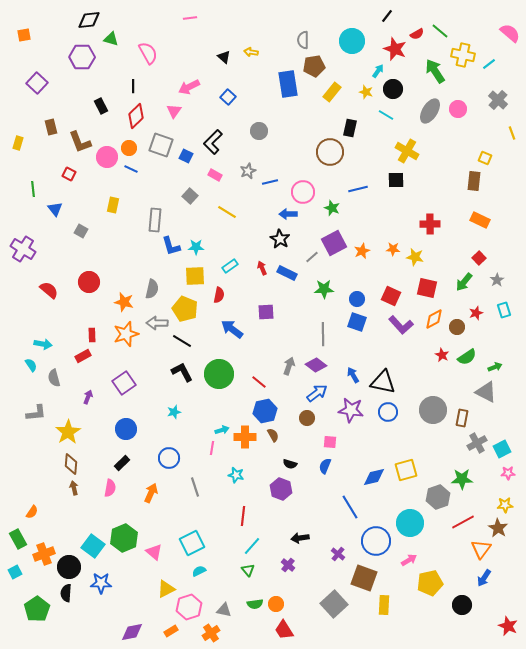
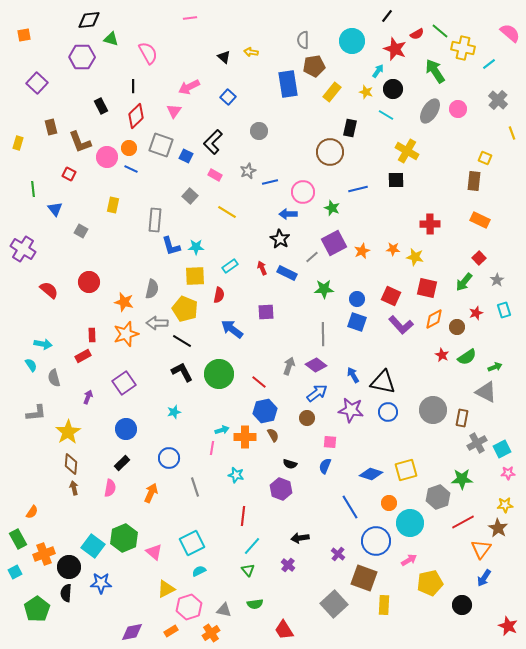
yellow cross at (463, 55): moved 7 px up
blue diamond at (374, 477): moved 3 px left, 3 px up; rotated 30 degrees clockwise
orange circle at (276, 604): moved 113 px right, 101 px up
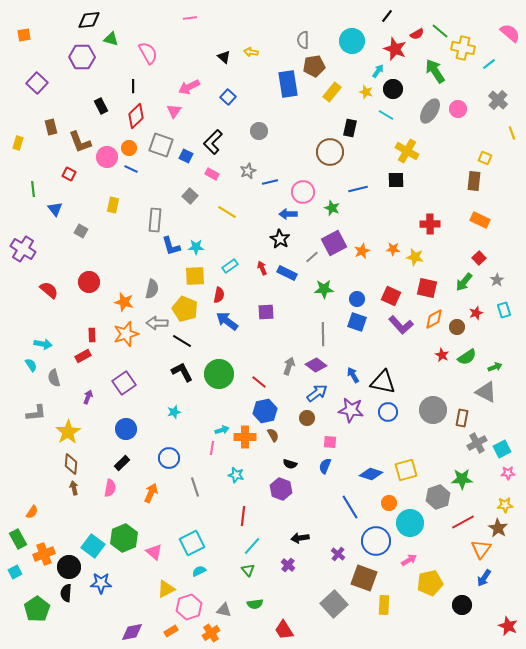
pink rectangle at (215, 175): moved 3 px left, 1 px up
blue arrow at (232, 329): moved 5 px left, 8 px up
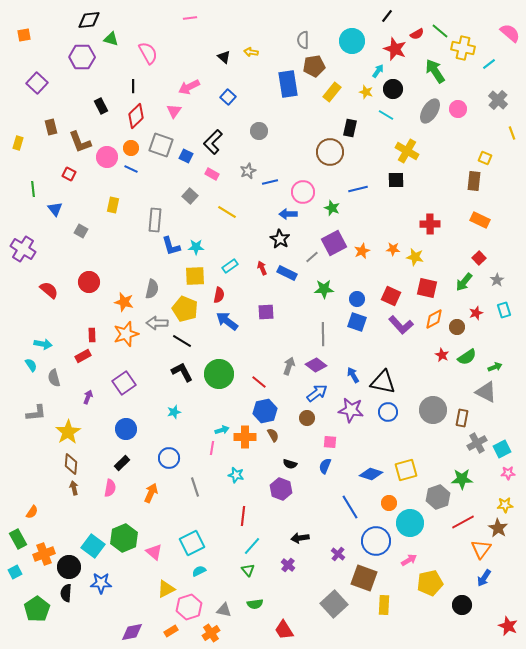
orange circle at (129, 148): moved 2 px right
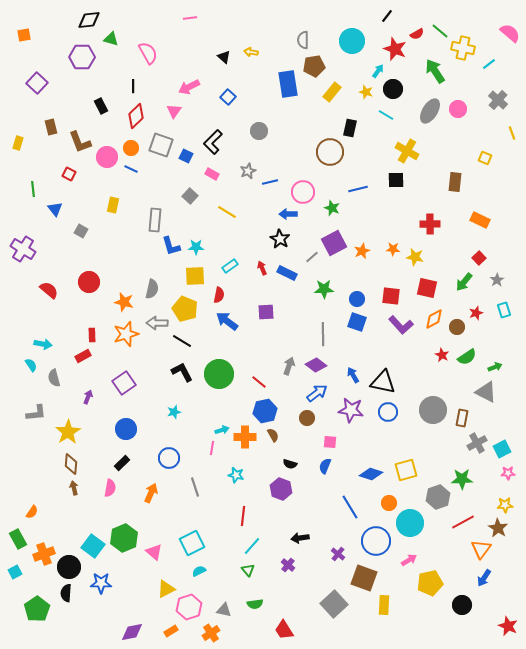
brown rectangle at (474, 181): moved 19 px left, 1 px down
red square at (391, 296): rotated 18 degrees counterclockwise
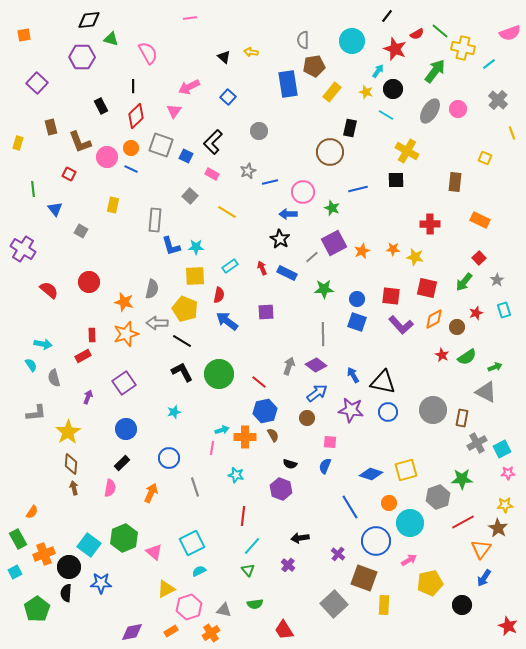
pink semicircle at (510, 33): rotated 120 degrees clockwise
green arrow at (435, 71): rotated 70 degrees clockwise
cyan square at (93, 546): moved 4 px left, 1 px up
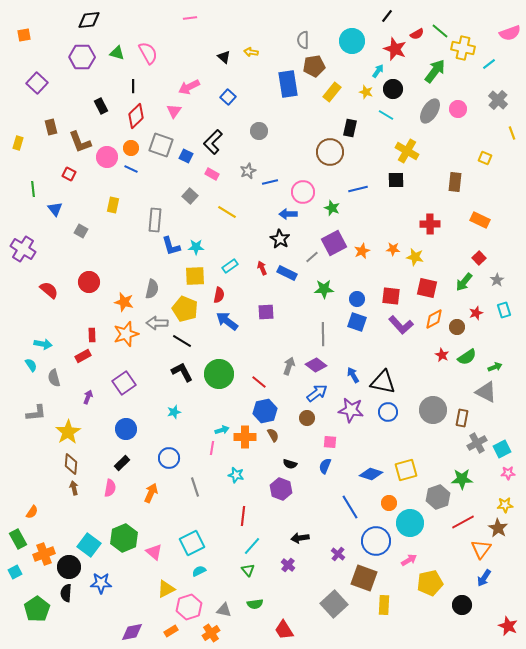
green triangle at (111, 39): moved 6 px right, 14 px down
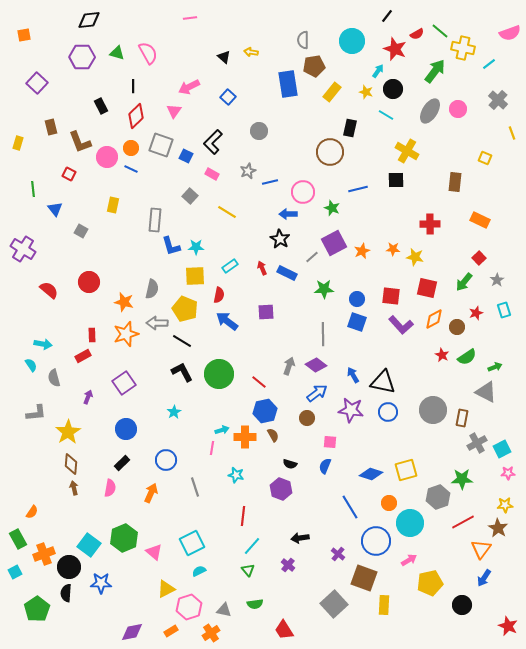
cyan star at (174, 412): rotated 16 degrees counterclockwise
blue circle at (169, 458): moved 3 px left, 2 px down
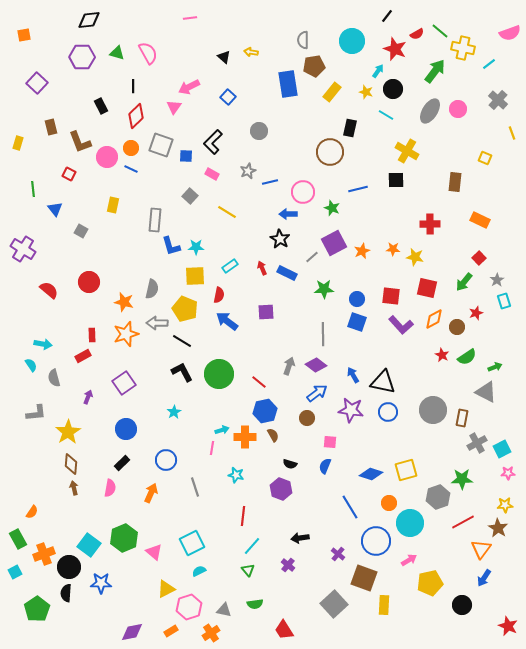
pink triangle at (174, 111): moved 4 px up
blue square at (186, 156): rotated 24 degrees counterclockwise
cyan rectangle at (504, 310): moved 9 px up
